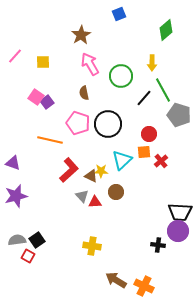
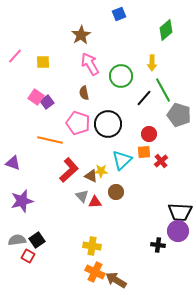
purple star: moved 6 px right, 5 px down
orange cross: moved 49 px left, 14 px up
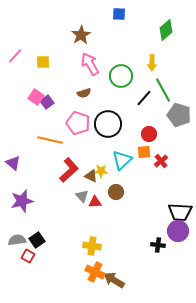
blue square: rotated 24 degrees clockwise
brown semicircle: rotated 96 degrees counterclockwise
purple triangle: rotated 21 degrees clockwise
brown arrow: moved 2 px left
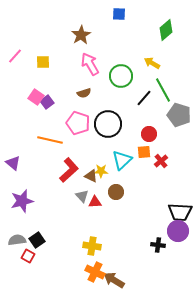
yellow arrow: rotated 119 degrees clockwise
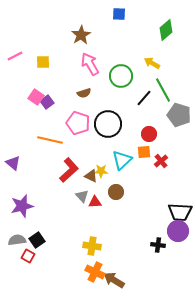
pink line: rotated 21 degrees clockwise
purple star: moved 5 px down
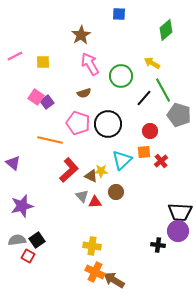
red circle: moved 1 px right, 3 px up
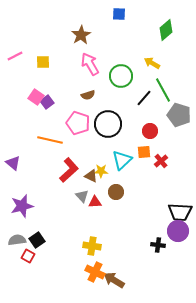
brown semicircle: moved 4 px right, 2 px down
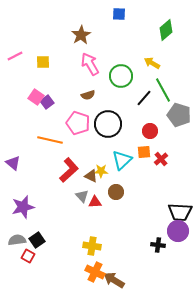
red cross: moved 2 px up
purple star: moved 1 px right, 1 px down
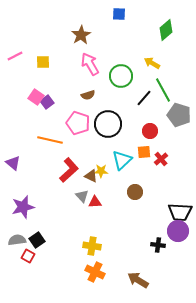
brown circle: moved 19 px right
brown arrow: moved 24 px right
